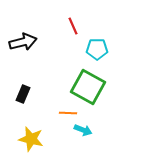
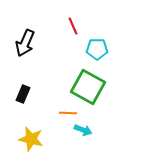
black arrow: moved 2 px right, 1 px down; rotated 128 degrees clockwise
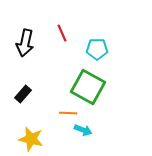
red line: moved 11 px left, 7 px down
black arrow: rotated 12 degrees counterclockwise
black rectangle: rotated 18 degrees clockwise
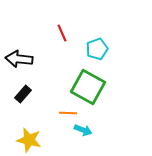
black arrow: moved 6 px left, 16 px down; rotated 84 degrees clockwise
cyan pentagon: rotated 20 degrees counterclockwise
yellow star: moved 2 px left, 1 px down
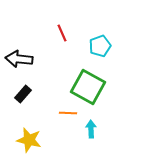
cyan pentagon: moved 3 px right, 3 px up
cyan arrow: moved 8 px right, 1 px up; rotated 114 degrees counterclockwise
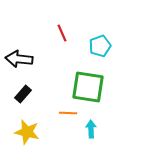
green square: rotated 20 degrees counterclockwise
yellow star: moved 2 px left, 8 px up
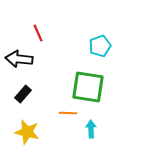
red line: moved 24 px left
